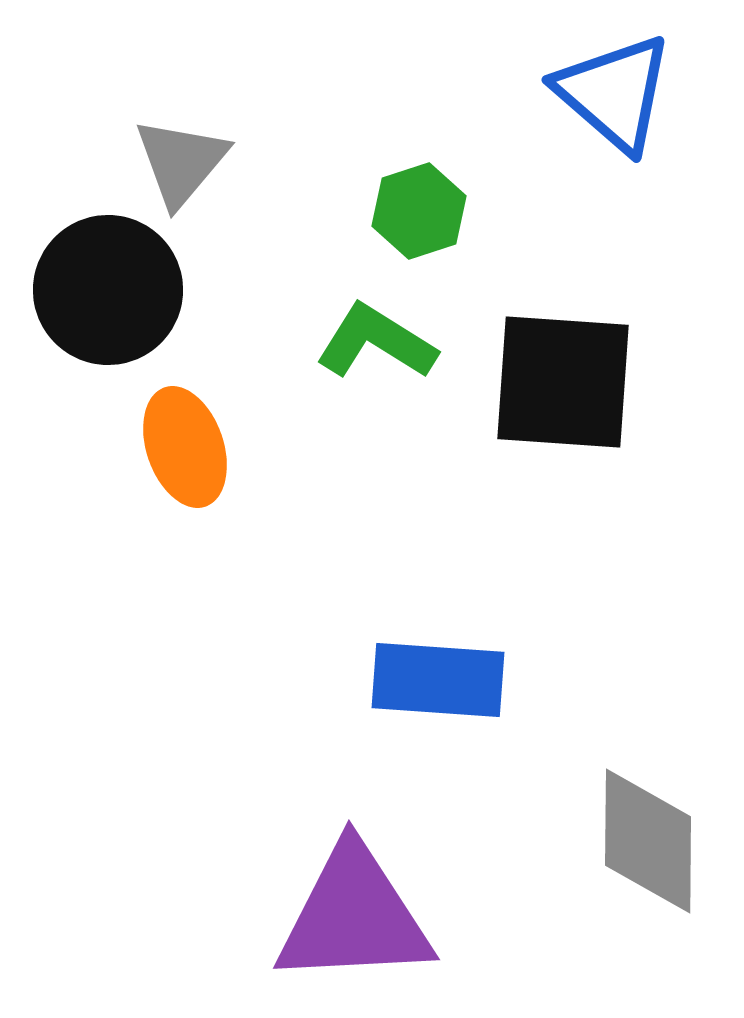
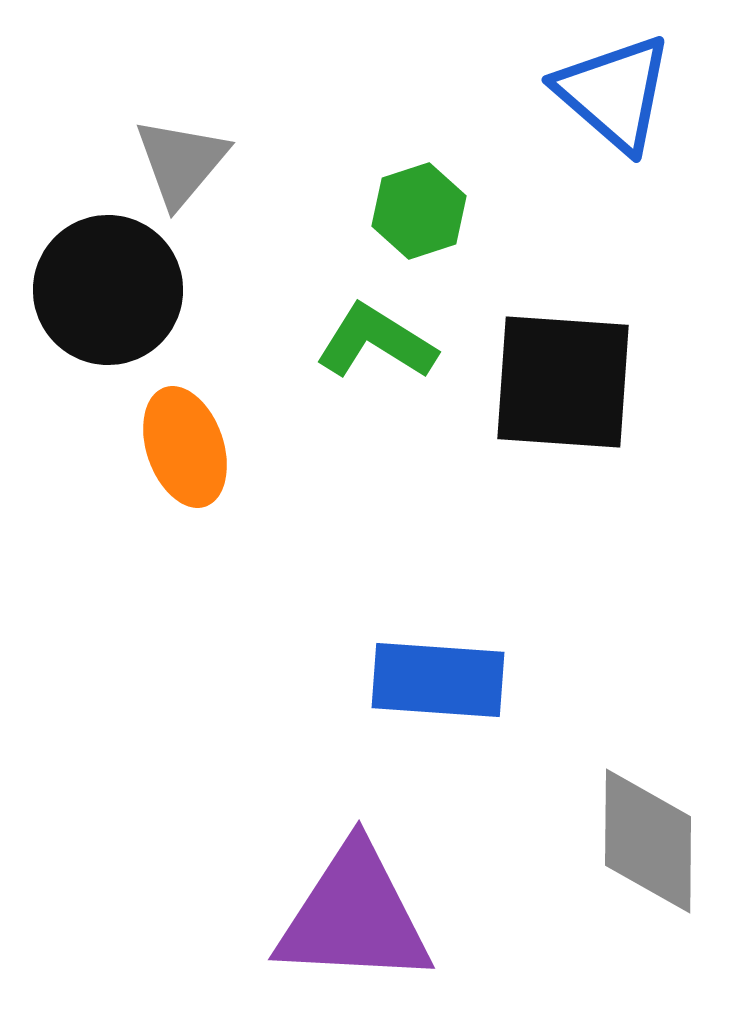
purple triangle: rotated 6 degrees clockwise
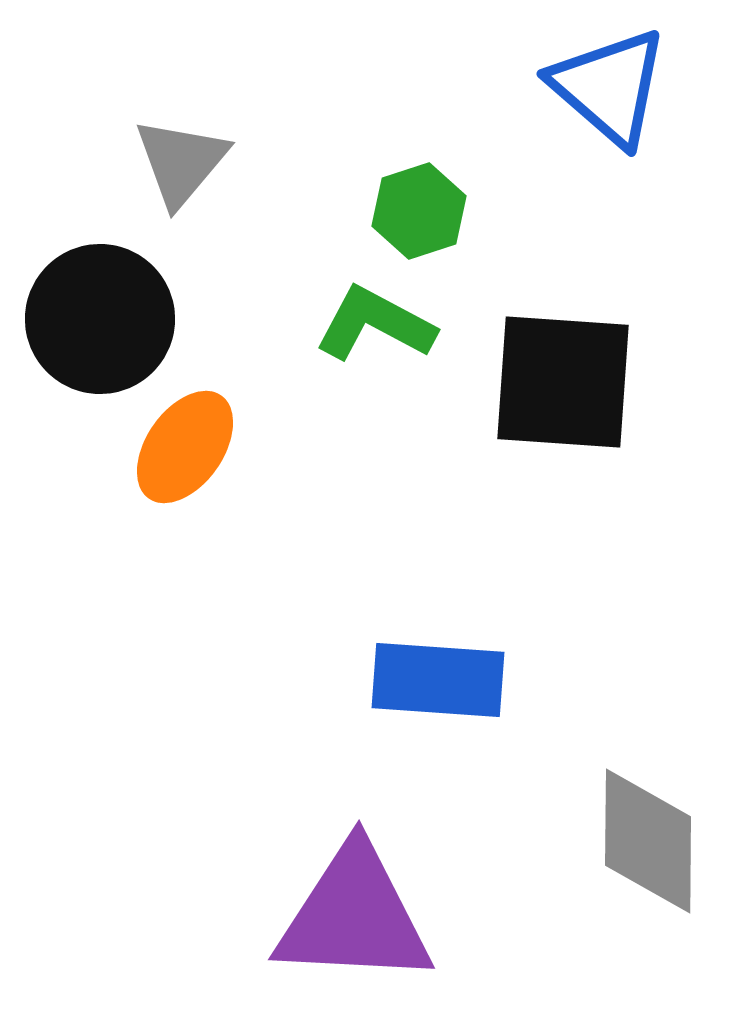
blue triangle: moved 5 px left, 6 px up
black circle: moved 8 px left, 29 px down
green L-shape: moved 1 px left, 18 px up; rotated 4 degrees counterclockwise
orange ellipse: rotated 54 degrees clockwise
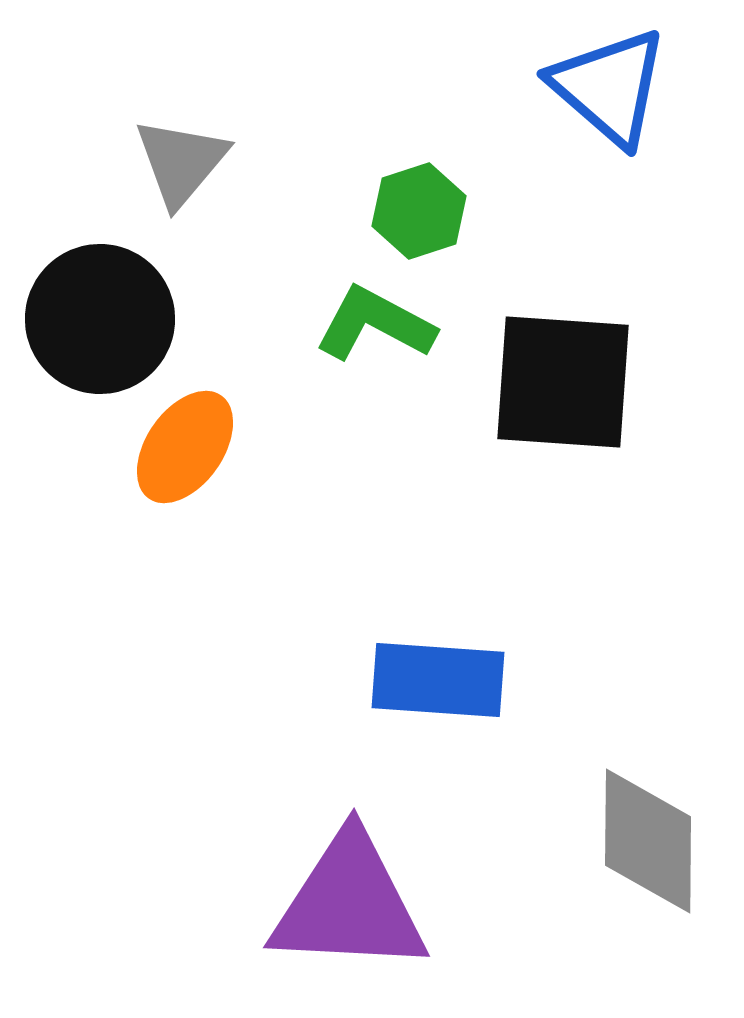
purple triangle: moved 5 px left, 12 px up
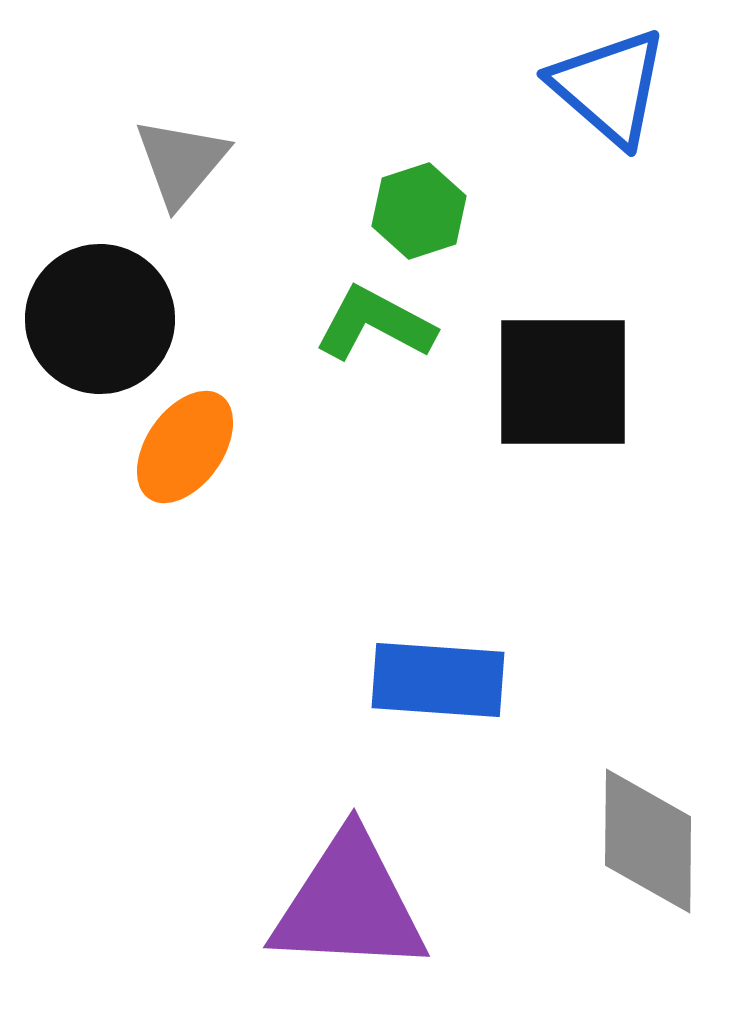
black square: rotated 4 degrees counterclockwise
